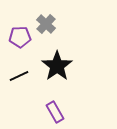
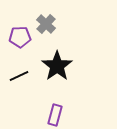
purple rectangle: moved 3 px down; rotated 45 degrees clockwise
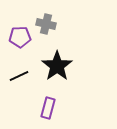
gray cross: rotated 30 degrees counterclockwise
purple rectangle: moved 7 px left, 7 px up
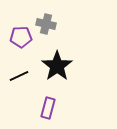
purple pentagon: moved 1 px right
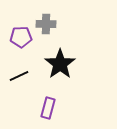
gray cross: rotated 12 degrees counterclockwise
black star: moved 3 px right, 2 px up
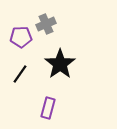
gray cross: rotated 24 degrees counterclockwise
black line: moved 1 px right, 2 px up; rotated 30 degrees counterclockwise
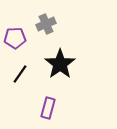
purple pentagon: moved 6 px left, 1 px down
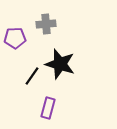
gray cross: rotated 18 degrees clockwise
black star: rotated 20 degrees counterclockwise
black line: moved 12 px right, 2 px down
